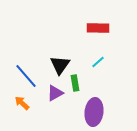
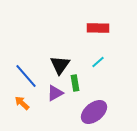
purple ellipse: rotated 44 degrees clockwise
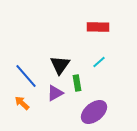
red rectangle: moved 1 px up
cyan line: moved 1 px right
green rectangle: moved 2 px right
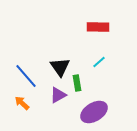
black triangle: moved 2 px down; rotated 10 degrees counterclockwise
purple triangle: moved 3 px right, 2 px down
purple ellipse: rotated 8 degrees clockwise
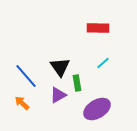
red rectangle: moved 1 px down
cyan line: moved 4 px right, 1 px down
purple ellipse: moved 3 px right, 3 px up
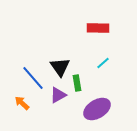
blue line: moved 7 px right, 2 px down
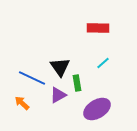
blue line: moved 1 px left; rotated 24 degrees counterclockwise
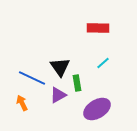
orange arrow: rotated 21 degrees clockwise
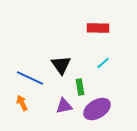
black triangle: moved 1 px right, 2 px up
blue line: moved 2 px left
green rectangle: moved 3 px right, 4 px down
purple triangle: moved 6 px right, 11 px down; rotated 18 degrees clockwise
